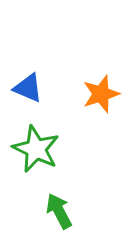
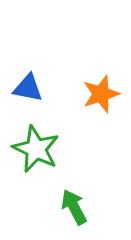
blue triangle: rotated 12 degrees counterclockwise
green arrow: moved 15 px right, 4 px up
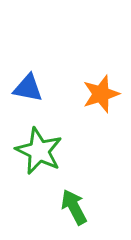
green star: moved 3 px right, 2 px down
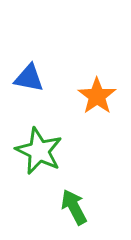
blue triangle: moved 1 px right, 10 px up
orange star: moved 4 px left, 2 px down; rotated 18 degrees counterclockwise
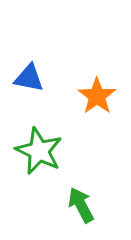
green arrow: moved 7 px right, 2 px up
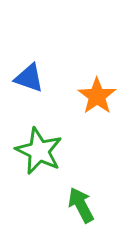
blue triangle: rotated 8 degrees clockwise
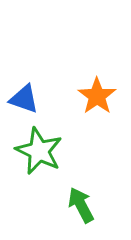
blue triangle: moved 5 px left, 21 px down
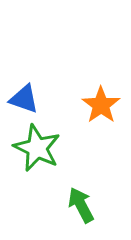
orange star: moved 4 px right, 9 px down
green star: moved 2 px left, 3 px up
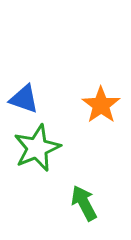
green star: rotated 24 degrees clockwise
green arrow: moved 3 px right, 2 px up
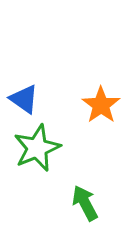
blue triangle: rotated 16 degrees clockwise
green arrow: moved 1 px right
